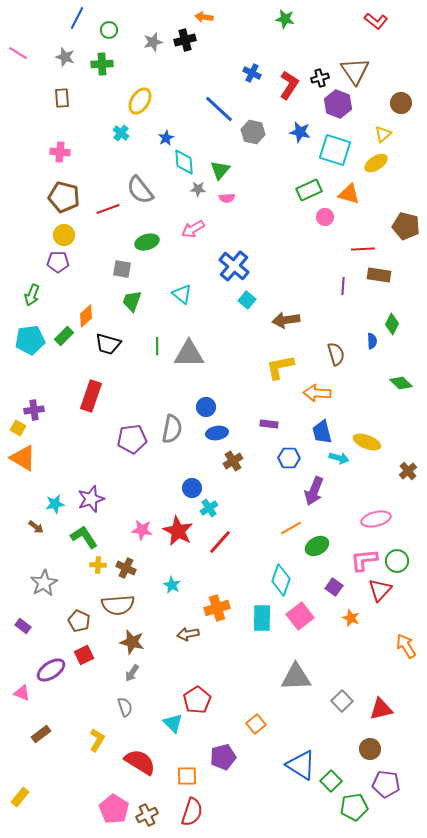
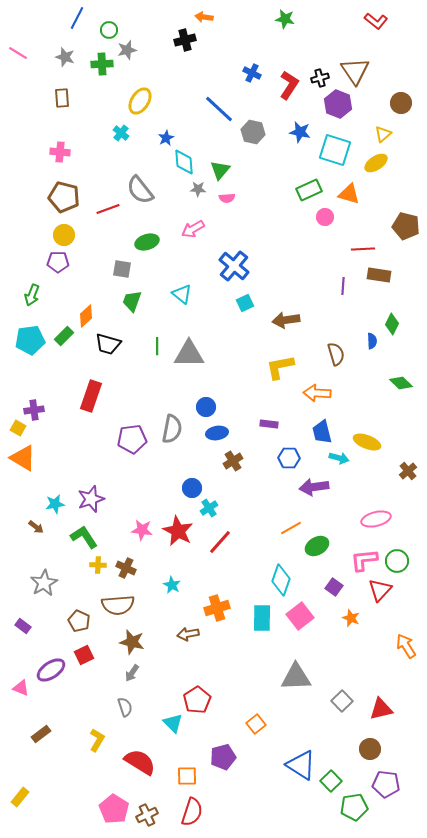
gray star at (153, 42): moved 26 px left, 8 px down
cyan square at (247, 300): moved 2 px left, 3 px down; rotated 24 degrees clockwise
purple arrow at (314, 491): moved 4 px up; rotated 60 degrees clockwise
pink triangle at (22, 693): moved 1 px left, 5 px up
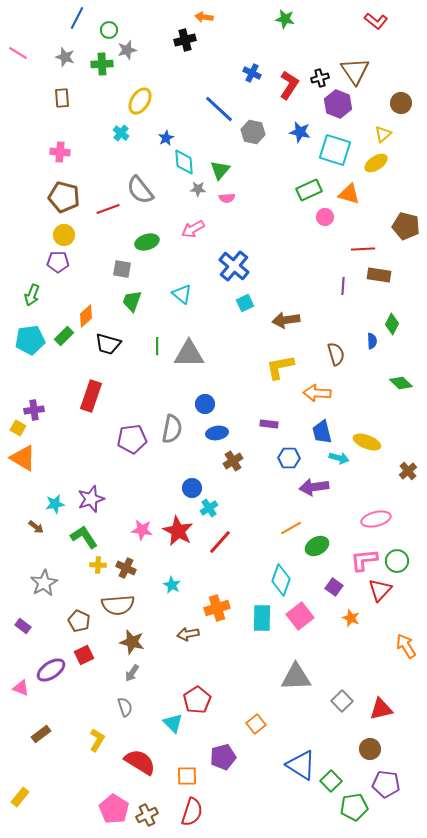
blue circle at (206, 407): moved 1 px left, 3 px up
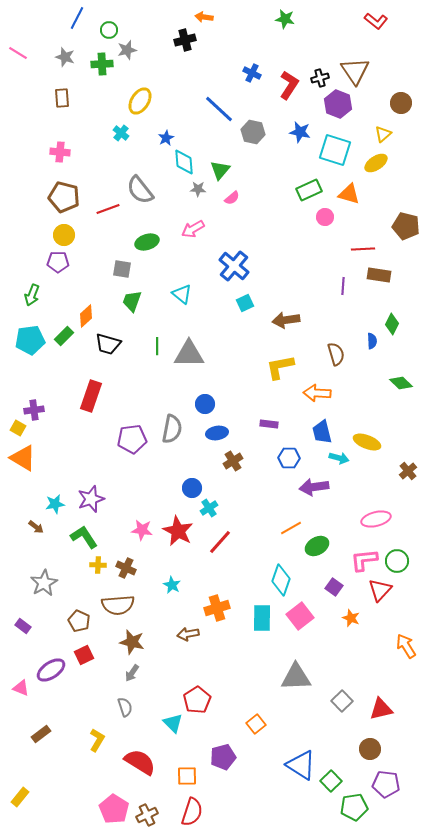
pink semicircle at (227, 198): moved 5 px right; rotated 35 degrees counterclockwise
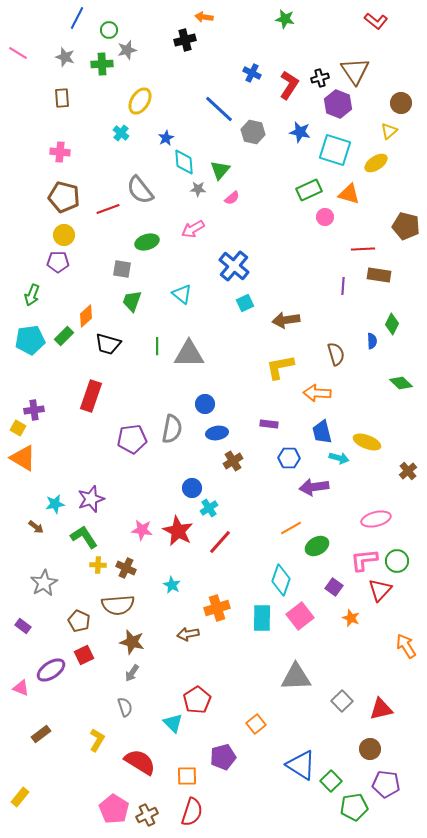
yellow triangle at (383, 134): moved 6 px right, 3 px up
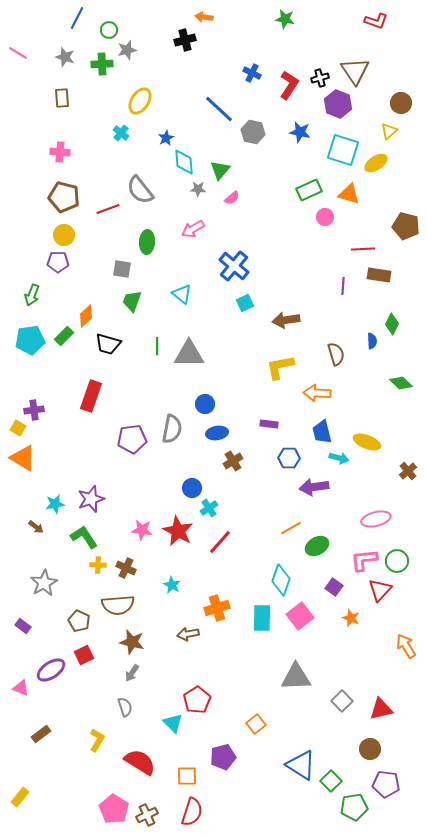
red L-shape at (376, 21): rotated 20 degrees counterclockwise
cyan square at (335, 150): moved 8 px right
green ellipse at (147, 242): rotated 70 degrees counterclockwise
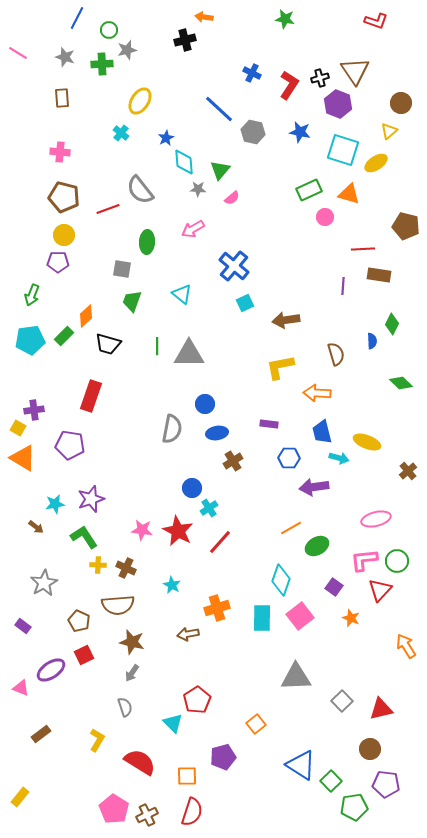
purple pentagon at (132, 439): moved 62 px left, 6 px down; rotated 16 degrees clockwise
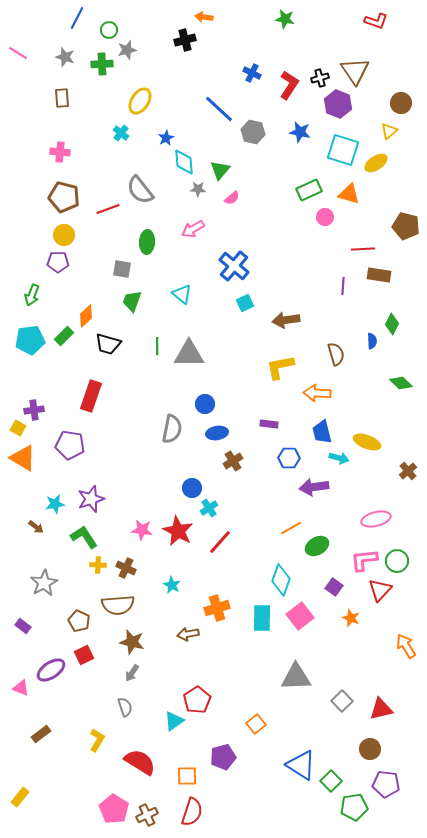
cyan triangle at (173, 723): moved 1 px right, 2 px up; rotated 40 degrees clockwise
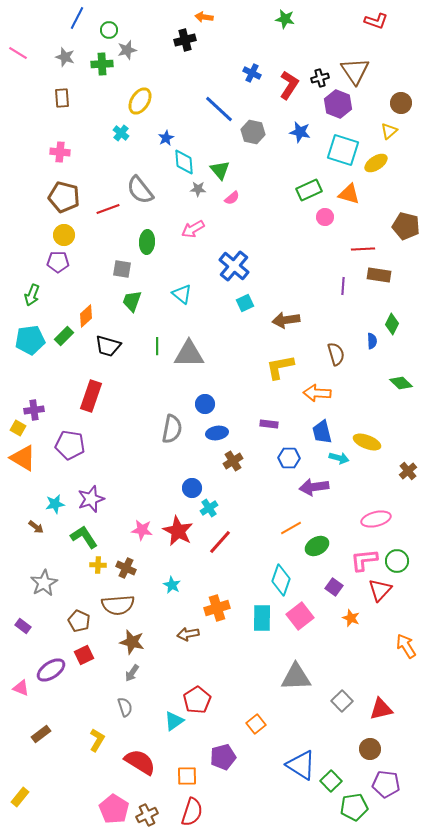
green triangle at (220, 170): rotated 20 degrees counterclockwise
black trapezoid at (108, 344): moved 2 px down
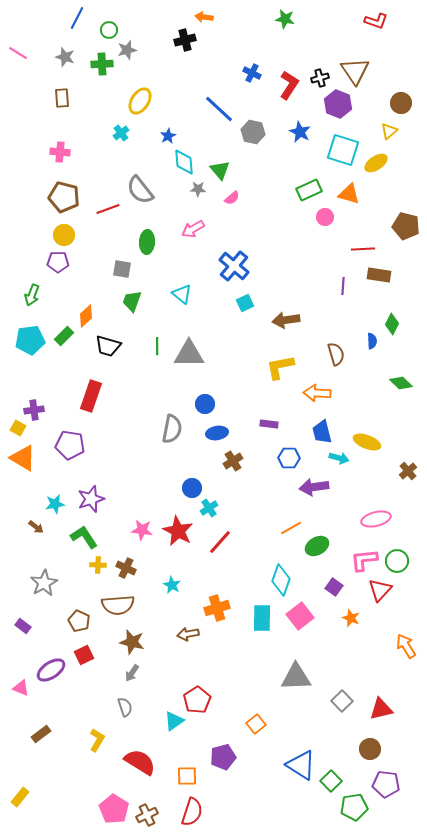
blue star at (300, 132): rotated 15 degrees clockwise
cyan cross at (121, 133): rotated 14 degrees clockwise
blue star at (166, 138): moved 2 px right, 2 px up
